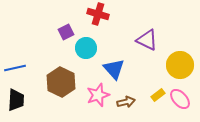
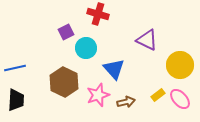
brown hexagon: moved 3 px right
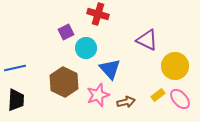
yellow circle: moved 5 px left, 1 px down
blue triangle: moved 4 px left
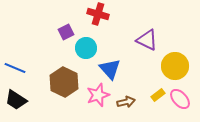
blue line: rotated 35 degrees clockwise
black trapezoid: rotated 120 degrees clockwise
